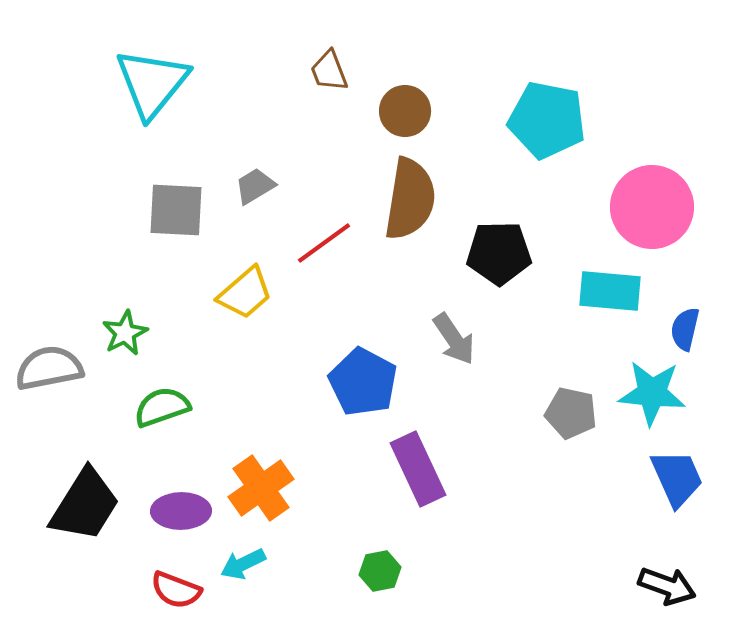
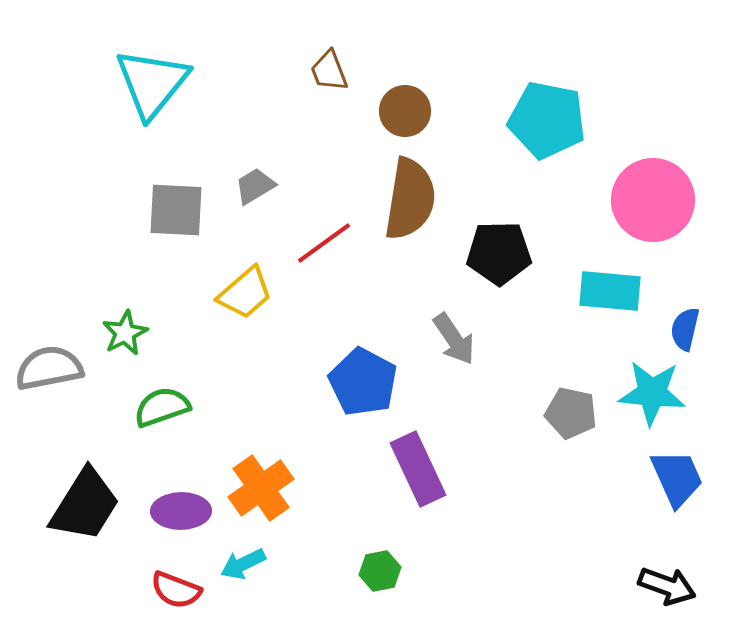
pink circle: moved 1 px right, 7 px up
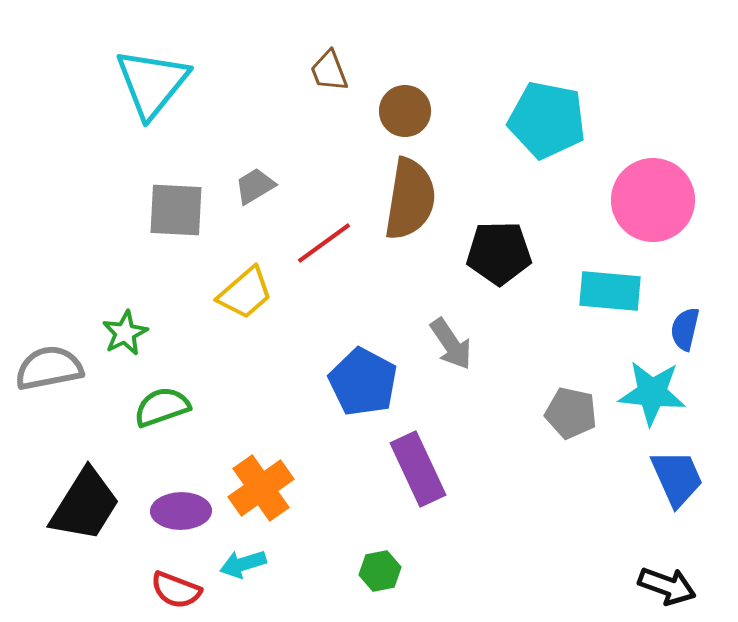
gray arrow: moved 3 px left, 5 px down
cyan arrow: rotated 9 degrees clockwise
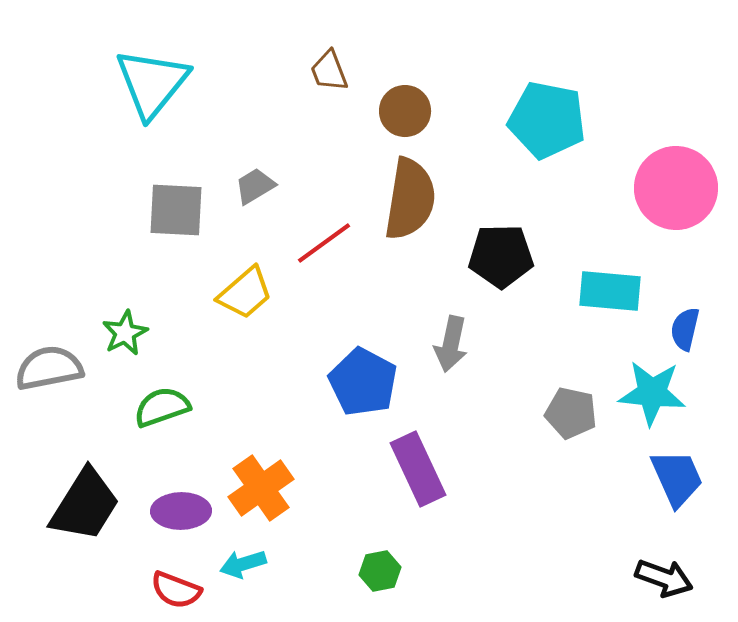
pink circle: moved 23 px right, 12 px up
black pentagon: moved 2 px right, 3 px down
gray arrow: rotated 46 degrees clockwise
black arrow: moved 3 px left, 8 px up
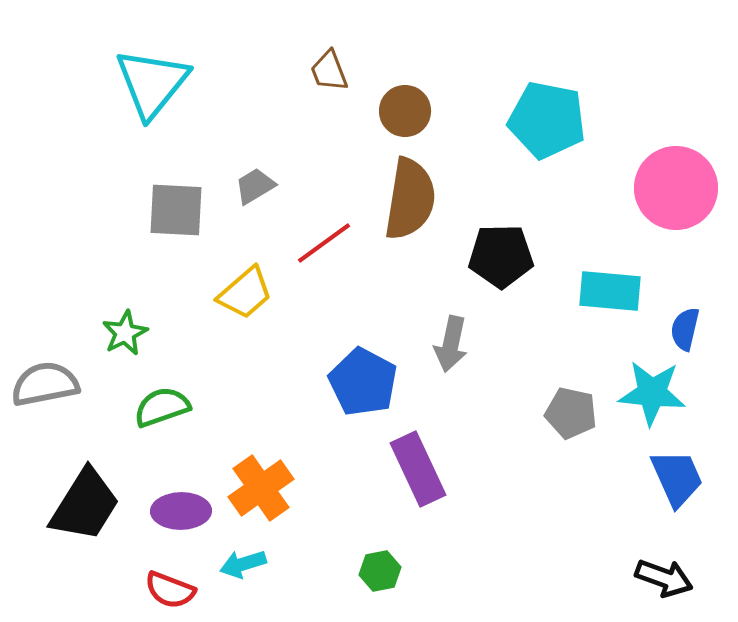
gray semicircle: moved 4 px left, 16 px down
red semicircle: moved 6 px left
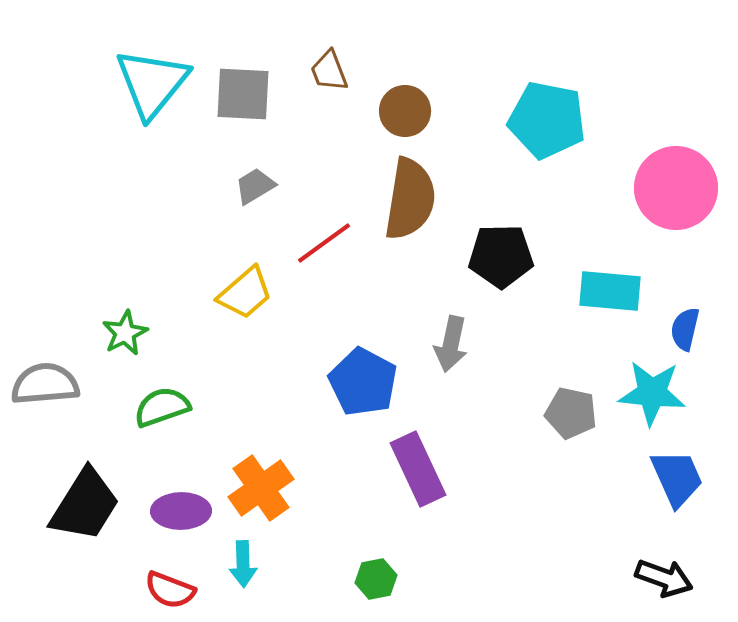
gray square: moved 67 px right, 116 px up
gray semicircle: rotated 6 degrees clockwise
cyan arrow: rotated 75 degrees counterclockwise
green hexagon: moved 4 px left, 8 px down
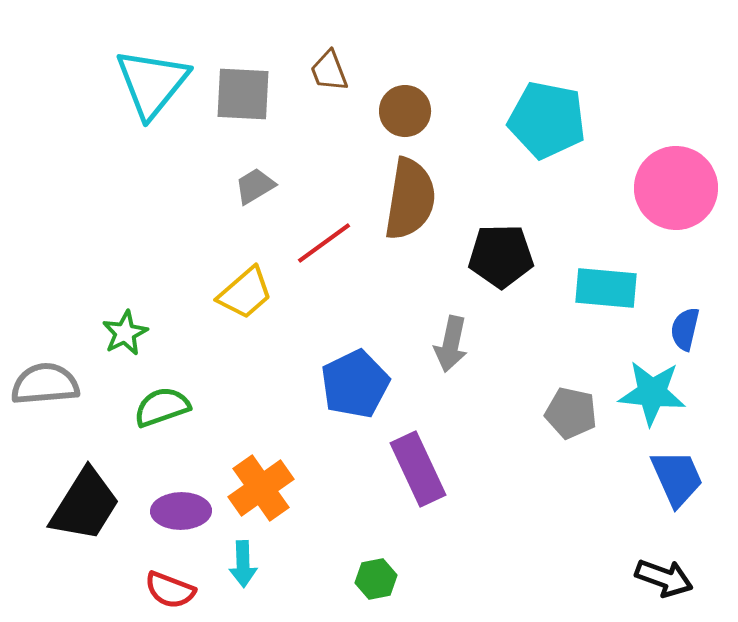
cyan rectangle: moved 4 px left, 3 px up
blue pentagon: moved 8 px left, 2 px down; rotated 18 degrees clockwise
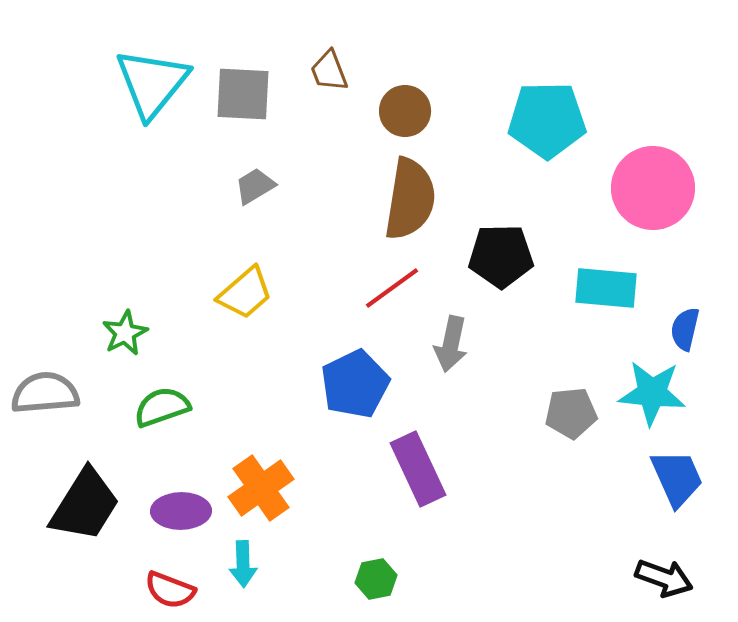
cyan pentagon: rotated 12 degrees counterclockwise
pink circle: moved 23 px left
red line: moved 68 px right, 45 px down
gray semicircle: moved 9 px down
gray pentagon: rotated 18 degrees counterclockwise
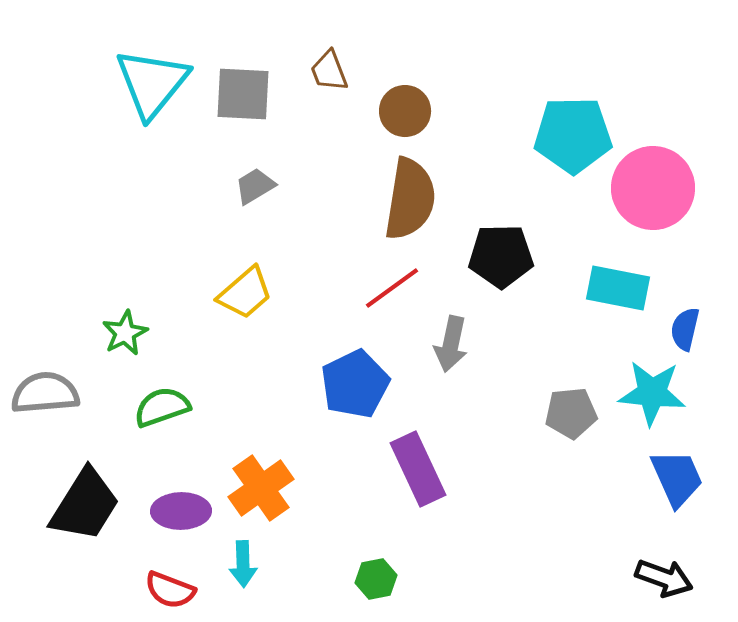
cyan pentagon: moved 26 px right, 15 px down
cyan rectangle: moved 12 px right; rotated 6 degrees clockwise
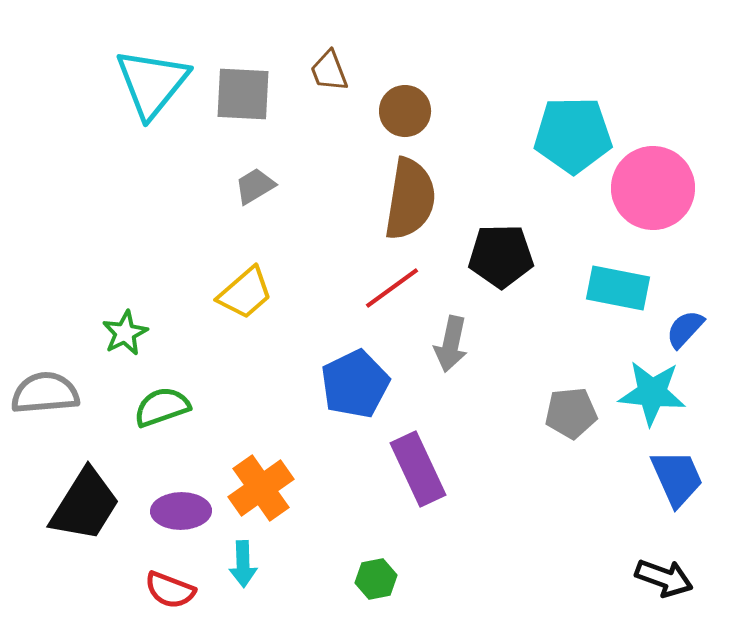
blue semicircle: rotated 30 degrees clockwise
